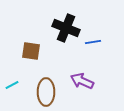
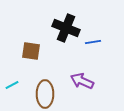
brown ellipse: moved 1 px left, 2 px down
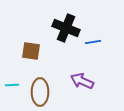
cyan line: rotated 24 degrees clockwise
brown ellipse: moved 5 px left, 2 px up
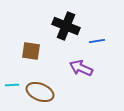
black cross: moved 2 px up
blue line: moved 4 px right, 1 px up
purple arrow: moved 1 px left, 13 px up
brown ellipse: rotated 68 degrees counterclockwise
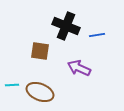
blue line: moved 6 px up
brown square: moved 9 px right
purple arrow: moved 2 px left
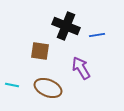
purple arrow: moved 2 px right; rotated 35 degrees clockwise
cyan line: rotated 16 degrees clockwise
brown ellipse: moved 8 px right, 4 px up
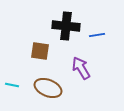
black cross: rotated 16 degrees counterclockwise
